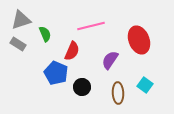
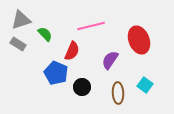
green semicircle: rotated 21 degrees counterclockwise
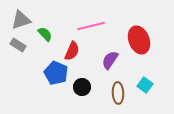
gray rectangle: moved 1 px down
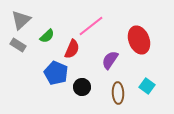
gray triangle: rotated 25 degrees counterclockwise
pink line: rotated 24 degrees counterclockwise
green semicircle: moved 2 px right, 2 px down; rotated 91 degrees clockwise
red semicircle: moved 2 px up
cyan square: moved 2 px right, 1 px down
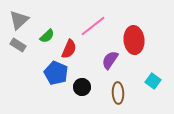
gray triangle: moved 2 px left
pink line: moved 2 px right
red ellipse: moved 5 px left; rotated 16 degrees clockwise
red semicircle: moved 3 px left
cyan square: moved 6 px right, 5 px up
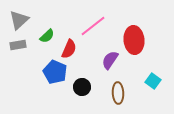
gray rectangle: rotated 42 degrees counterclockwise
blue pentagon: moved 1 px left, 1 px up
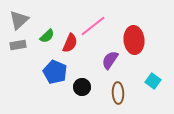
red semicircle: moved 1 px right, 6 px up
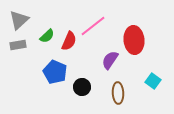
red semicircle: moved 1 px left, 2 px up
